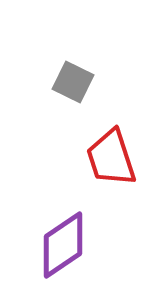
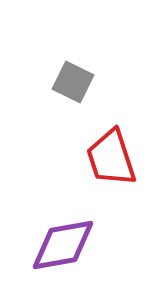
purple diamond: rotated 24 degrees clockwise
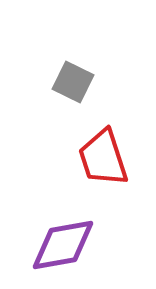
red trapezoid: moved 8 px left
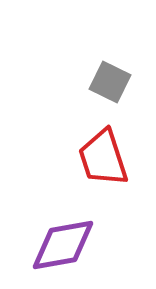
gray square: moved 37 px right
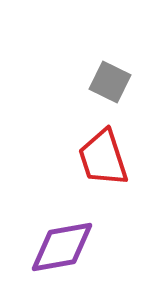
purple diamond: moved 1 px left, 2 px down
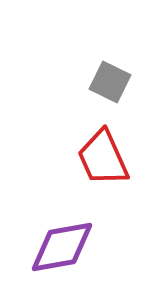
red trapezoid: rotated 6 degrees counterclockwise
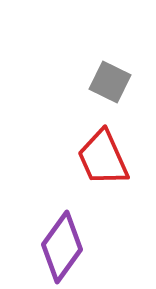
purple diamond: rotated 44 degrees counterclockwise
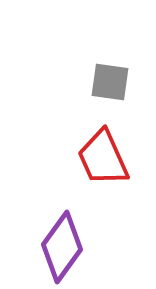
gray square: rotated 18 degrees counterclockwise
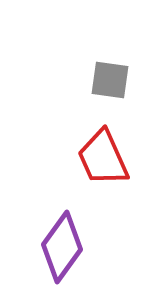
gray square: moved 2 px up
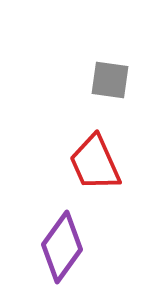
red trapezoid: moved 8 px left, 5 px down
